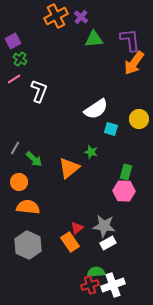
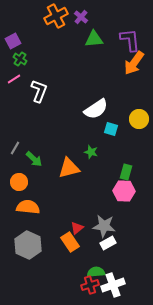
orange triangle: rotated 25 degrees clockwise
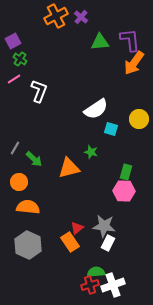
green triangle: moved 6 px right, 3 px down
white rectangle: rotated 35 degrees counterclockwise
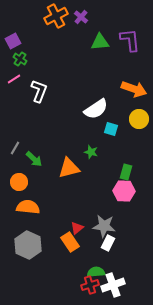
orange arrow: moved 26 px down; rotated 105 degrees counterclockwise
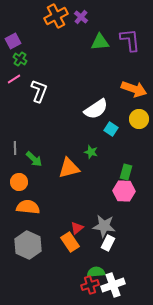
cyan square: rotated 16 degrees clockwise
gray line: rotated 32 degrees counterclockwise
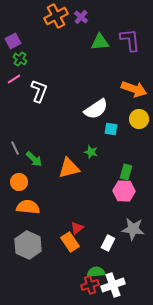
cyan square: rotated 24 degrees counterclockwise
gray line: rotated 24 degrees counterclockwise
gray star: moved 29 px right, 3 px down
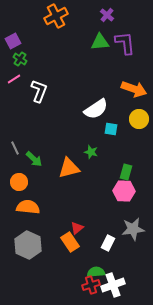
purple cross: moved 26 px right, 2 px up
purple L-shape: moved 5 px left, 3 px down
gray star: rotated 15 degrees counterclockwise
red cross: moved 1 px right
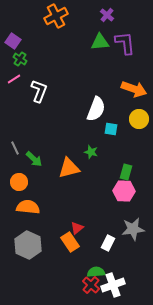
purple square: rotated 28 degrees counterclockwise
white semicircle: rotated 35 degrees counterclockwise
red cross: rotated 30 degrees counterclockwise
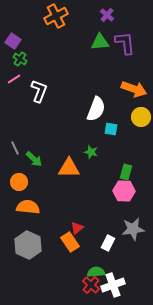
yellow circle: moved 2 px right, 2 px up
orange triangle: rotated 15 degrees clockwise
